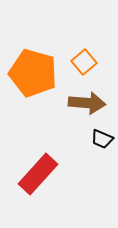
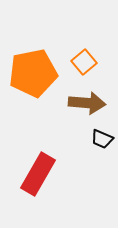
orange pentagon: rotated 27 degrees counterclockwise
red rectangle: rotated 12 degrees counterclockwise
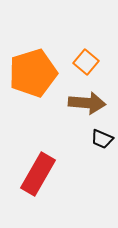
orange square: moved 2 px right; rotated 10 degrees counterclockwise
orange pentagon: rotated 6 degrees counterclockwise
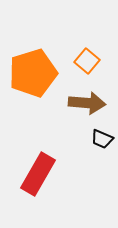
orange square: moved 1 px right, 1 px up
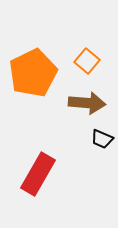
orange pentagon: rotated 9 degrees counterclockwise
